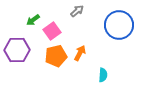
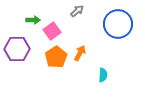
green arrow: rotated 144 degrees counterclockwise
blue circle: moved 1 px left, 1 px up
purple hexagon: moved 1 px up
orange pentagon: moved 1 px down; rotated 20 degrees counterclockwise
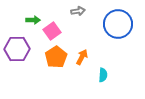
gray arrow: moved 1 px right; rotated 32 degrees clockwise
orange arrow: moved 2 px right, 4 px down
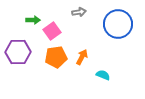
gray arrow: moved 1 px right, 1 px down
purple hexagon: moved 1 px right, 3 px down
orange pentagon: rotated 25 degrees clockwise
cyan semicircle: rotated 72 degrees counterclockwise
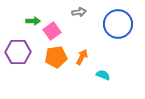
green arrow: moved 1 px down
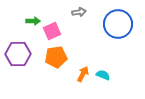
pink square: rotated 12 degrees clockwise
purple hexagon: moved 2 px down
orange arrow: moved 1 px right, 17 px down
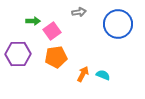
pink square: rotated 12 degrees counterclockwise
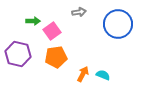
purple hexagon: rotated 15 degrees clockwise
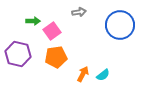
blue circle: moved 2 px right, 1 px down
cyan semicircle: rotated 120 degrees clockwise
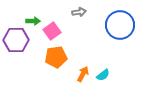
purple hexagon: moved 2 px left, 14 px up; rotated 15 degrees counterclockwise
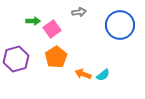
pink square: moved 2 px up
purple hexagon: moved 19 px down; rotated 15 degrees counterclockwise
orange pentagon: rotated 25 degrees counterclockwise
orange arrow: rotated 98 degrees counterclockwise
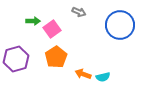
gray arrow: rotated 32 degrees clockwise
cyan semicircle: moved 2 px down; rotated 24 degrees clockwise
